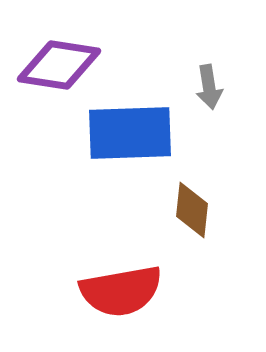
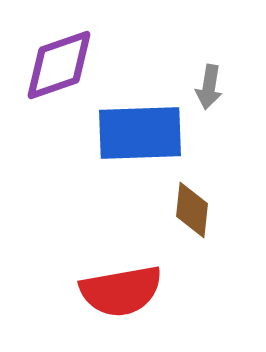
purple diamond: rotated 28 degrees counterclockwise
gray arrow: rotated 18 degrees clockwise
blue rectangle: moved 10 px right
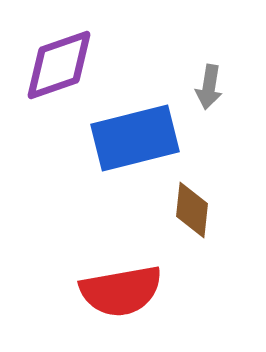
blue rectangle: moved 5 px left, 5 px down; rotated 12 degrees counterclockwise
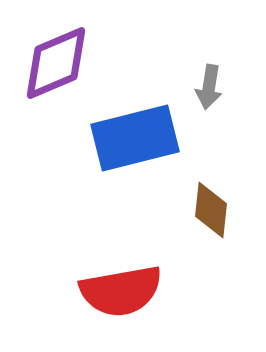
purple diamond: moved 3 px left, 2 px up; rotated 4 degrees counterclockwise
brown diamond: moved 19 px right
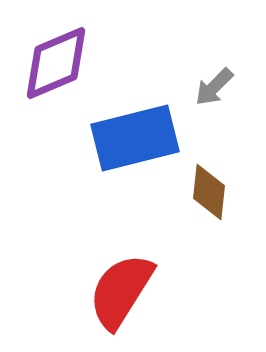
gray arrow: moved 5 px right; rotated 36 degrees clockwise
brown diamond: moved 2 px left, 18 px up
red semicircle: rotated 132 degrees clockwise
